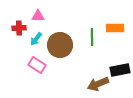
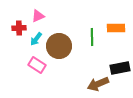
pink triangle: rotated 24 degrees counterclockwise
orange rectangle: moved 1 px right
brown circle: moved 1 px left, 1 px down
black rectangle: moved 2 px up
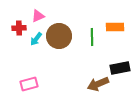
orange rectangle: moved 1 px left, 1 px up
brown circle: moved 10 px up
pink rectangle: moved 8 px left, 19 px down; rotated 48 degrees counterclockwise
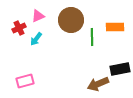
red cross: rotated 24 degrees counterclockwise
brown circle: moved 12 px right, 16 px up
black rectangle: moved 1 px down
pink rectangle: moved 4 px left, 3 px up
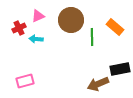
orange rectangle: rotated 42 degrees clockwise
cyan arrow: rotated 56 degrees clockwise
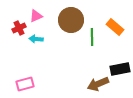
pink triangle: moved 2 px left
pink rectangle: moved 3 px down
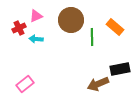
pink rectangle: rotated 24 degrees counterclockwise
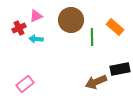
brown arrow: moved 2 px left, 2 px up
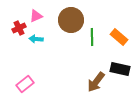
orange rectangle: moved 4 px right, 10 px down
black rectangle: rotated 24 degrees clockwise
brown arrow: rotated 30 degrees counterclockwise
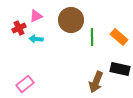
brown arrow: rotated 15 degrees counterclockwise
